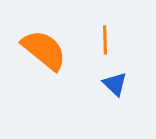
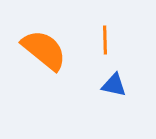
blue triangle: moved 1 px left, 1 px down; rotated 32 degrees counterclockwise
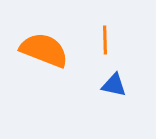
orange semicircle: rotated 18 degrees counterclockwise
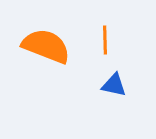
orange semicircle: moved 2 px right, 4 px up
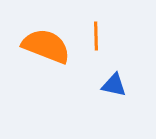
orange line: moved 9 px left, 4 px up
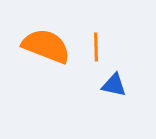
orange line: moved 11 px down
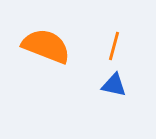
orange line: moved 18 px right, 1 px up; rotated 16 degrees clockwise
